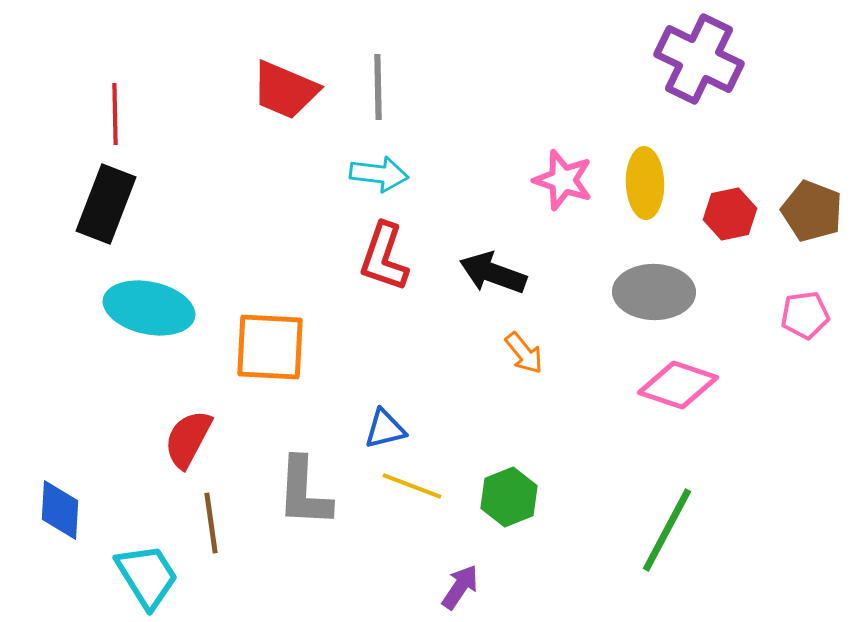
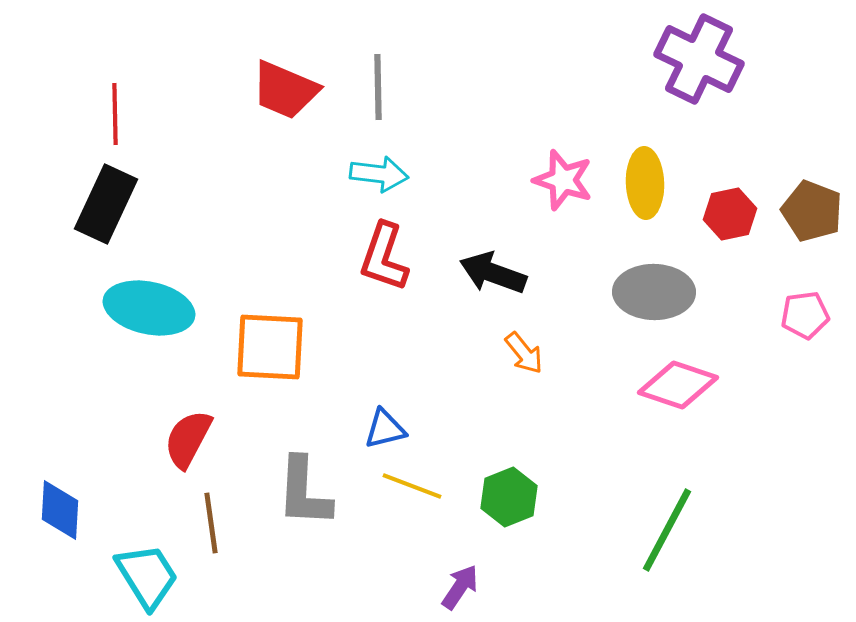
black rectangle: rotated 4 degrees clockwise
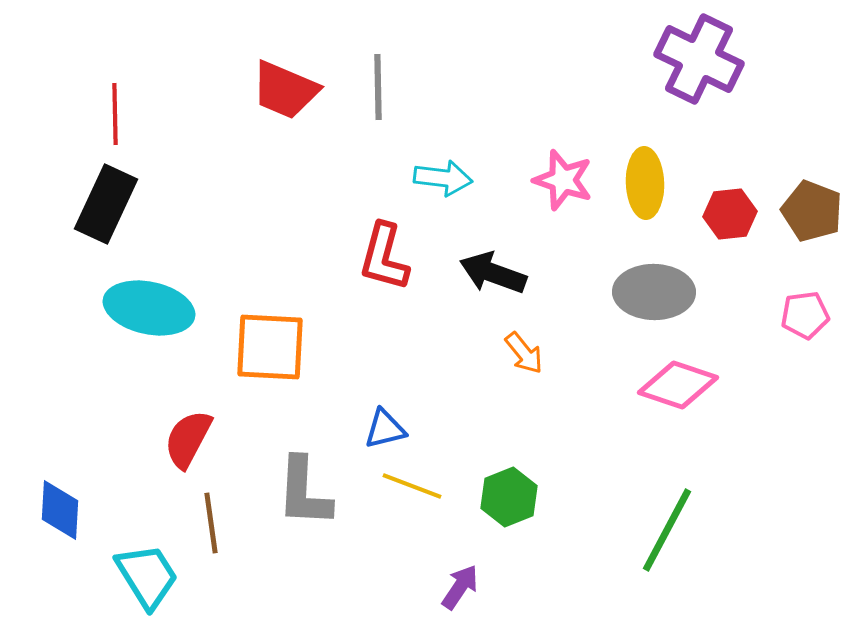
cyan arrow: moved 64 px right, 4 px down
red hexagon: rotated 6 degrees clockwise
red L-shape: rotated 4 degrees counterclockwise
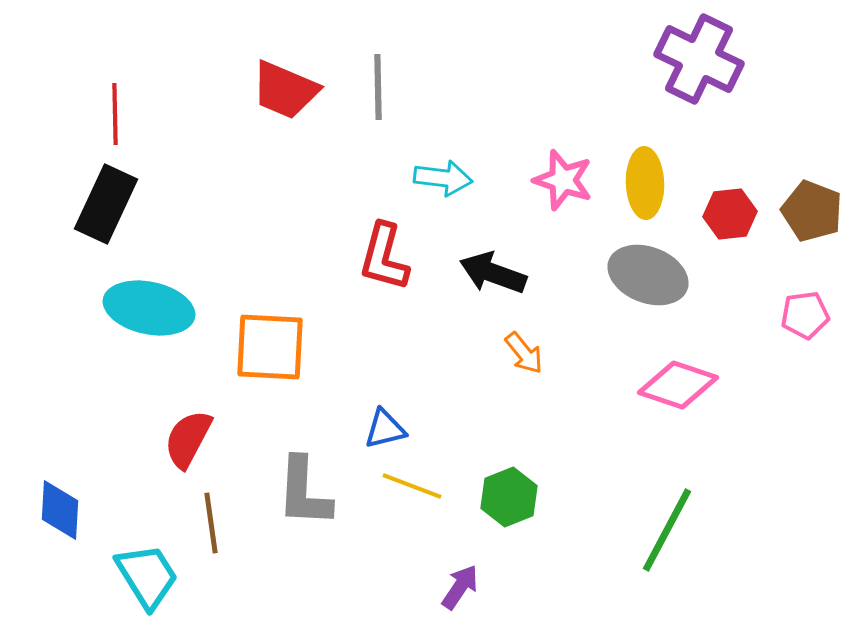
gray ellipse: moved 6 px left, 17 px up; rotated 20 degrees clockwise
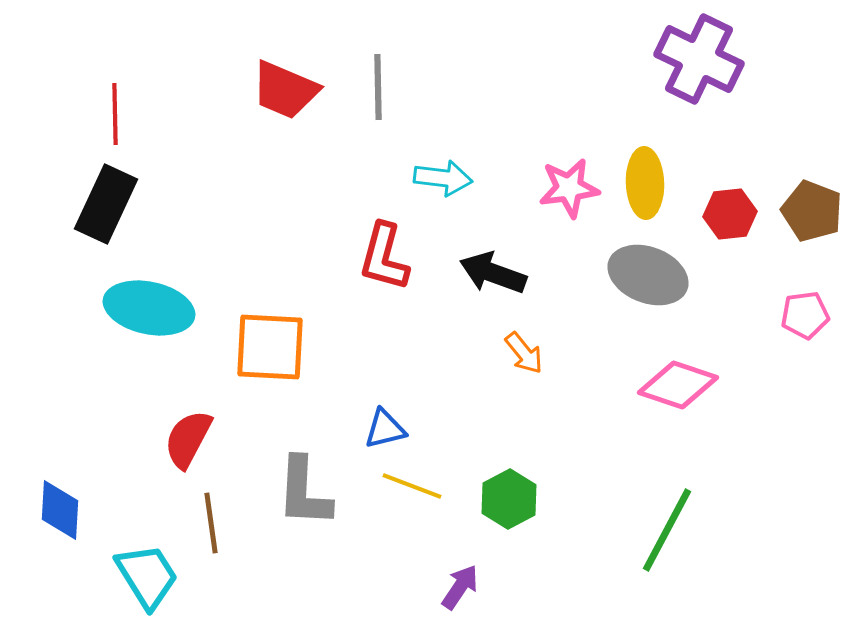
pink star: moved 6 px right, 8 px down; rotated 26 degrees counterclockwise
green hexagon: moved 2 px down; rotated 6 degrees counterclockwise
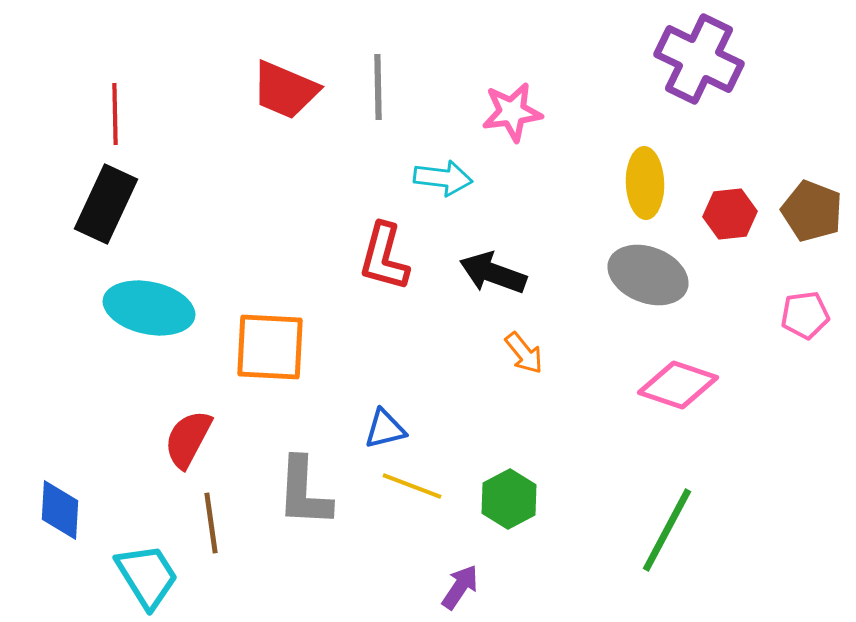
pink star: moved 57 px left, 76 px up
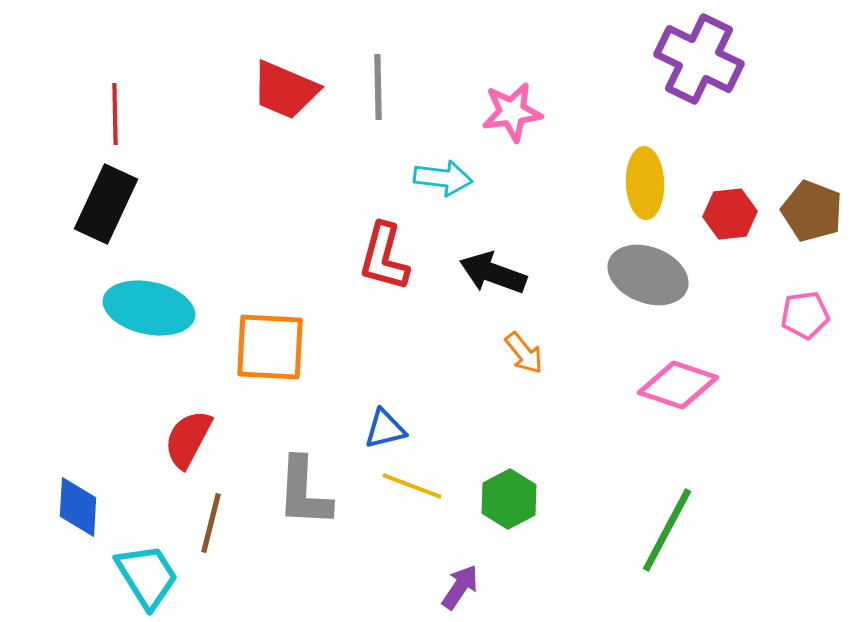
blue diamond: moved 18 px right, 3 px up
brown line: rotated 22 degrees clockwise
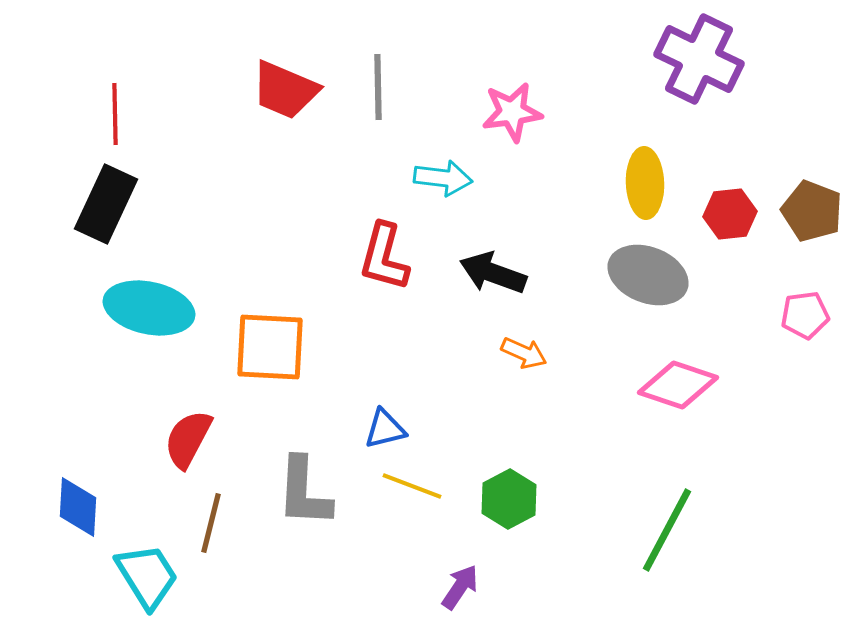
orange arrow: rotated 27 degrees counterclockwise
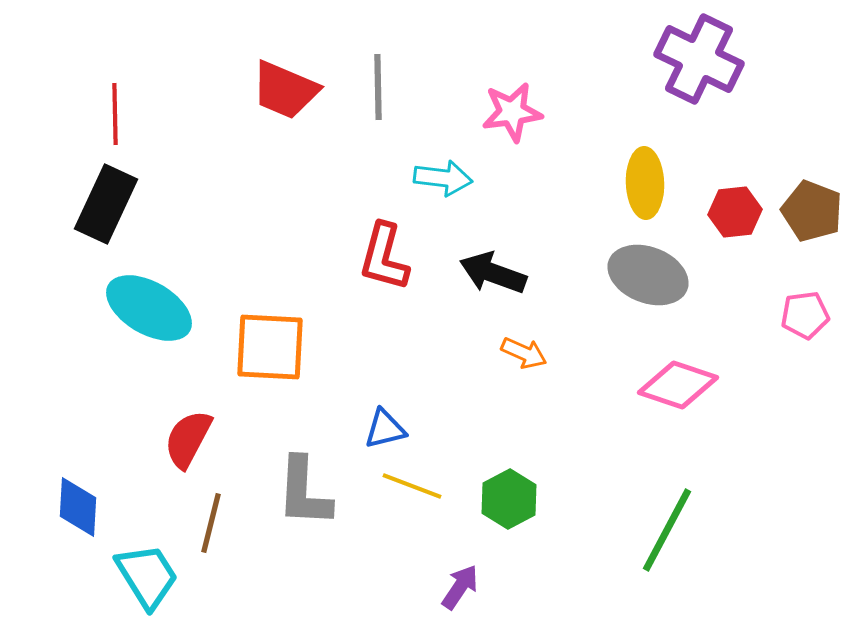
red hexagon: moved 5 px right, 2 px up
cyan ellipse: rotated 18 degrees clockwise
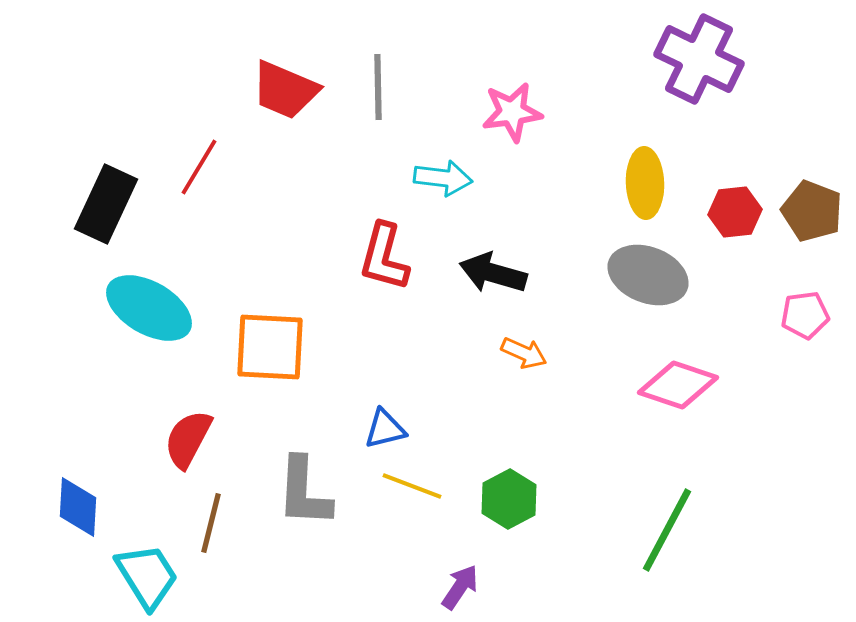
red line: moved 84 px right, 53 px down; rotated 32 degrees clockwise
black arrow: rotated 4 degrees counterclockwise
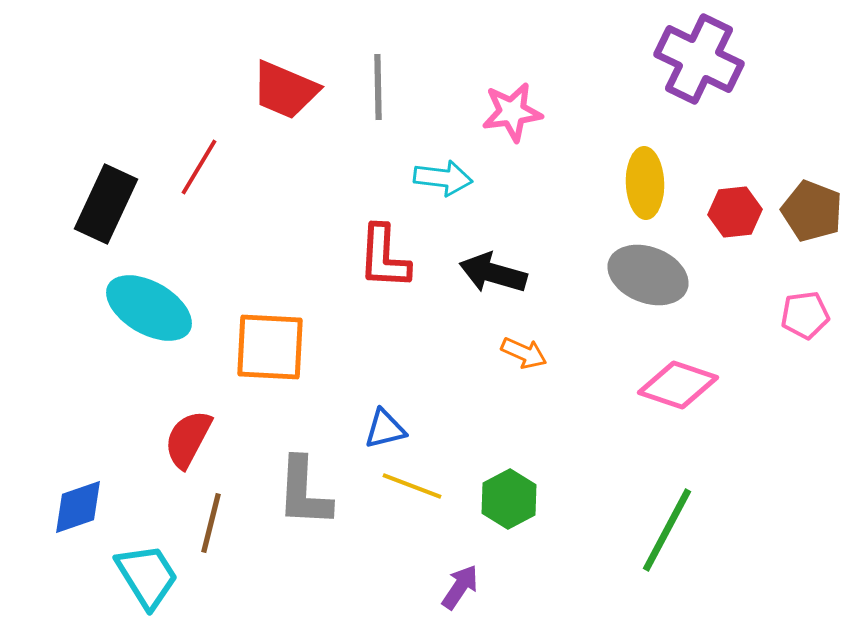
red L-shape: rotated 12 degrees counterclockwise
blue diamond: rotated 68 degrees clockwise
